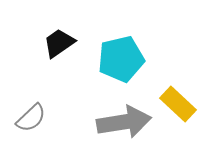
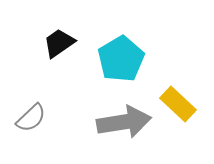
cyan pentagon: rotated 18 degrees counterclockwise
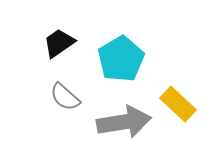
gray semicircle: moved 34 px right, 21 px up; rotated 84 degrees clockwise
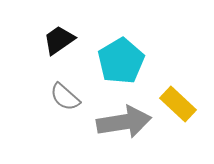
black trapezoid: moved 3 px up
cyan pentagon: moved 2 px down
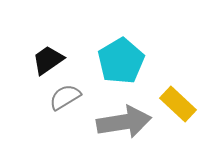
black trapezoid: moved 11 px left, 20 px down
gray semicircle: rotated 108 degrees clockwise
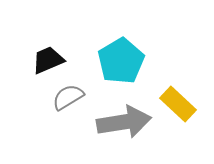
black trapezoid: rotated 12 degrees clockwise
gray semicircle: moved 3 px right
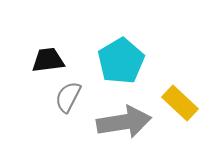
black trapezoid: rotated 16 degrees clockwise
gray semicircle: rotated 32 degrees counterclockwise
yellow rectangle: moved 2 px right, 1 px up
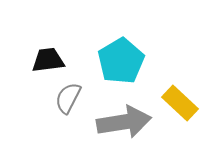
gray semicircle: moved 1 px down
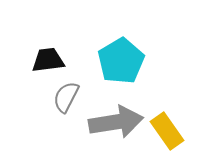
gray semicircle: moved 2 px left, 1 px up
yellow rectangle: moved 13 px left, 28 px down; rotated 12 degrees clockwise
gray arrow: moved 8 px left
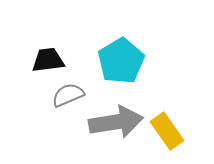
gray semicircle: moved 2 px right, 2 px up; rotated 40 degrees clockwise
